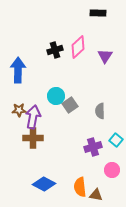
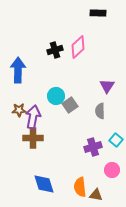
purple triangle: moved 2 px right, 30 px down
blue diamond: rotated 45 degrees clockwise
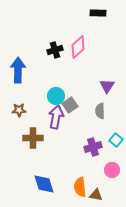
purple arrow: moved 23 px right
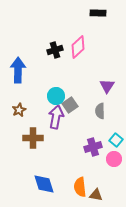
brown star: rotated 24 degrees counterclockwise
pink circle: moved 2 px right, 11 px up
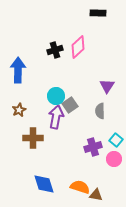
orange semicircle: rotated 114 degrees clockwise
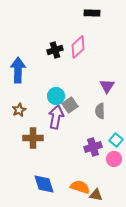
black rectangle: moved 6 px left
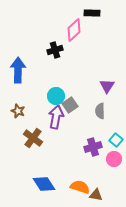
pink diamond: moved 4 px left, 17 px up
brown star: moved 1 px left, 1 px down; rotated 24 degrees counterclockwise
brown cross: rotated 36 degrees clockwise
blue diamond: rotated 15 degrees counterclockwise
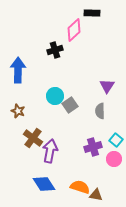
cyan circle: moved 1 px left
purple arrow: moved 6 px left, 34 px down
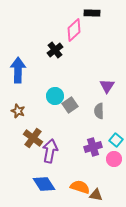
black cross: rotated 21 degrees counterclockwise
gray semicircle: moved 1 px left
